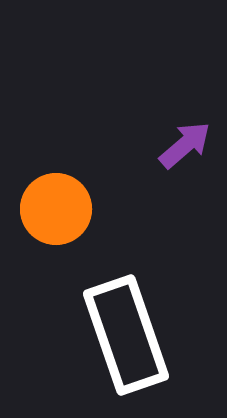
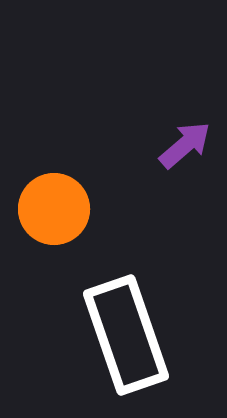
orange circle: moved 2 px left
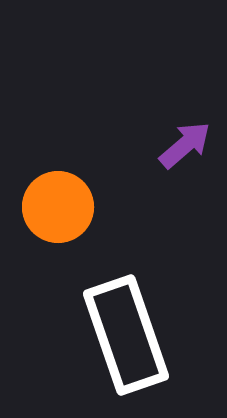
orange circle: moved 4 px right, 2 px up
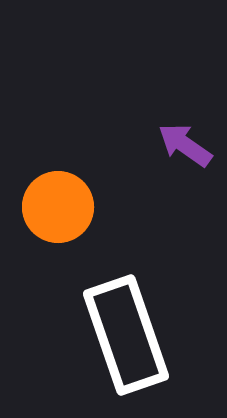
purple arrow: rotated 104 degrees counterclockwise
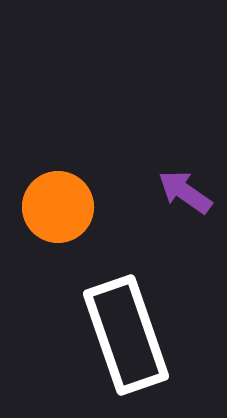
purple arrow: moved 47 px down
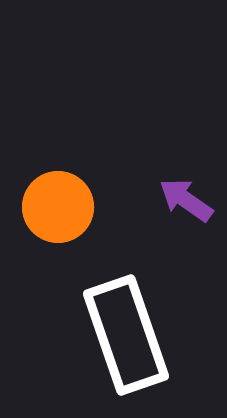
purple arrow: moved 1 px right, 8 px down
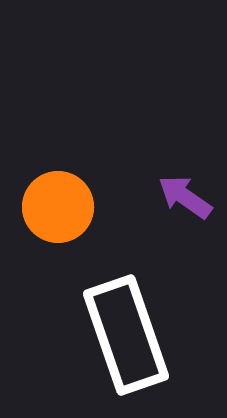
purple arrow: moved 1 px left, 3 px up
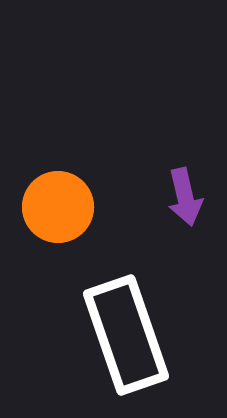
purple arrow: rotated 138 degrees counterclockwise
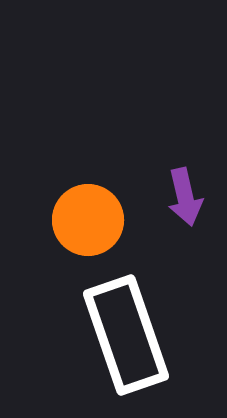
orange circle: moved 30 px right, 13 px down
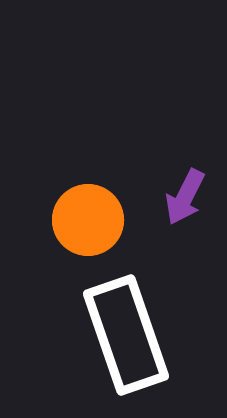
purple arrow: rotated 40 degrees clockwise
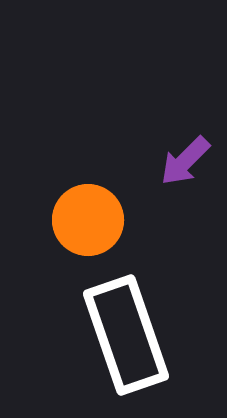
purple arrow: moved 36 px up; rotated 18 degrees clockwise
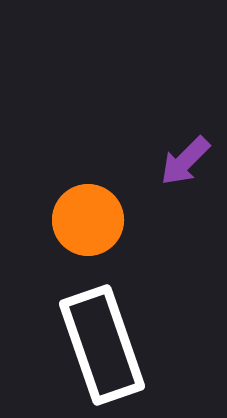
white rectangle: moved 24 px left, 10 px down
